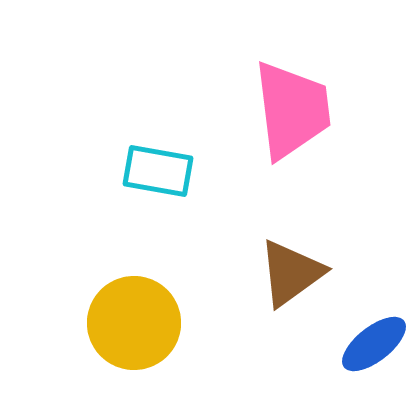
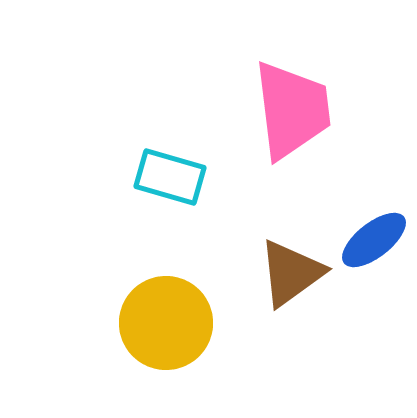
cyan rectangle: moved 12 px right, 6 px down; rotated 6 degrees clockwise
yellow circle: moved 32 px right
blue ellipse: moved 104 px up
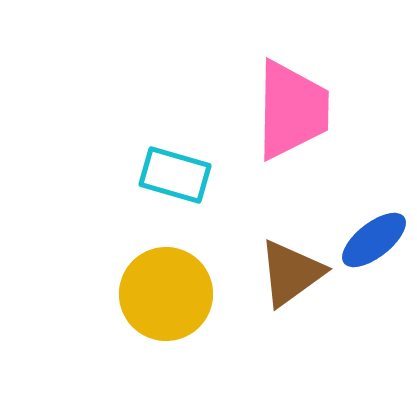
pink trapezoid: rotated 8 degrees clockwise
cyan rectangle: moved 5 px right, 2 px up
yellow circle: moved 29 px up
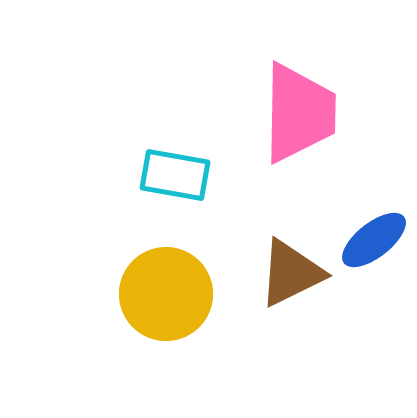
pink trapezoid: moved 7 px right, 3 px down
cyan rectangle: rotated 6 degrees counterclockwise
brown triangle: rotated 10 degrees clockwise
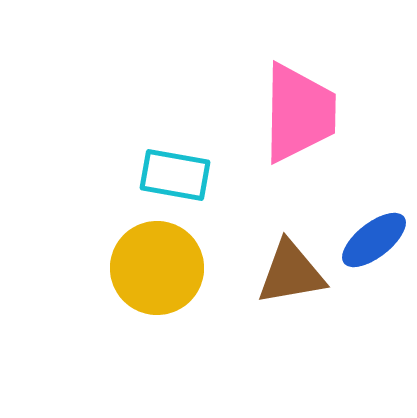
brown triangle: rotated 16 degrees clockwise
yellow circle: moved 9 px left, 26 px up
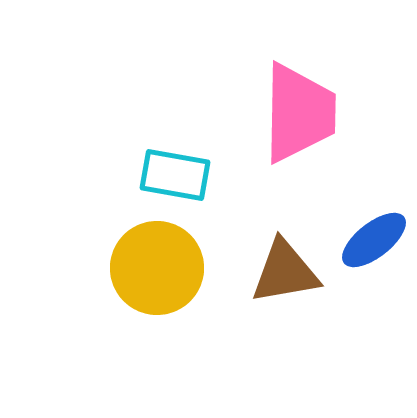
brown triangle: moved 6 px left, 1 px up
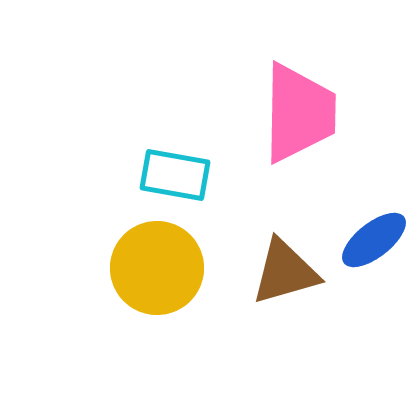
brown triangle: rotated 6 degrees counterclockwise
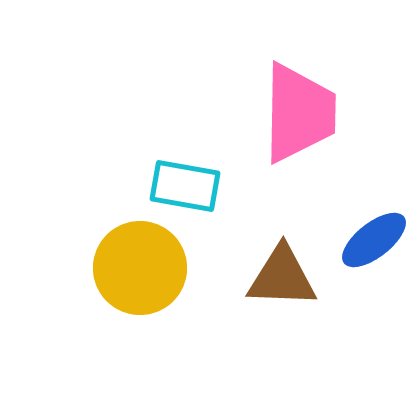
cyan rectangle: moved 10 px right, 11 px down
yellow circle: moved 17 px left
brown triangle: moved 3 px left, 5 px down; rotated 18 degrees clockwise
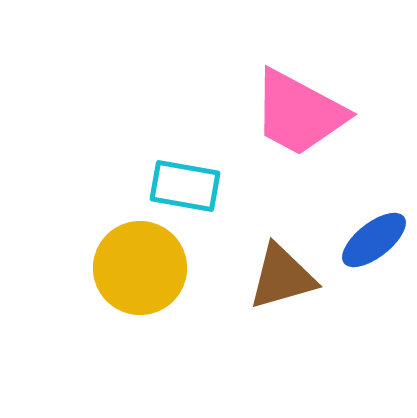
pink trapezoid: rotated 117 degrees clockwise
brown triangle: rotated 18 degrees counterclockwise
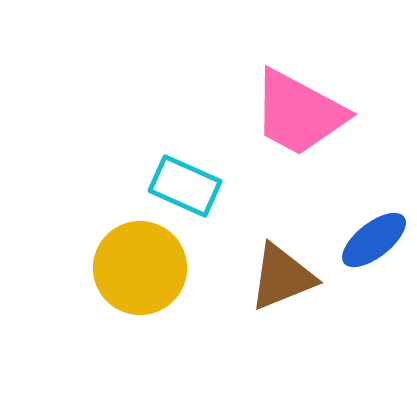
cyan rectangle: rotated 14 degrees clockwise
brown triangle: rotated 6 degrees counterclockwise
